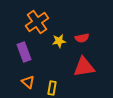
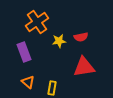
red semicircle: moved 1 px left, 1 px up
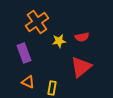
red semicircle: moved 1 px right
purple rectangle: moved 1 px down
red triangle: moved 3 px left; rotated 30 degrees counterclockwise
orange triangle: rotated 16 degrees counterclockwise
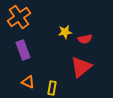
orange cross: moved 18 px left, 5 px up
red semicircle: moved 3 px right, 2 px down
yellow star: moved 6 px right, 9 px up
purple rectangle: moved 1 px left, 3 px up
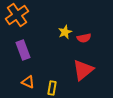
orange cross: moved 2 px left, 2 px up
yellow star: rotated 16 degrees counterclockwise
red semicircle: moved 1 px left, 1 px up
red triangle: moved 2 px right, 3 px down
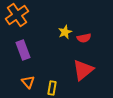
orange triangle: rotated 24 degrees clockwise
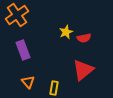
yellow star: moved 1 px right
yellow rectangle: moved 2 px right
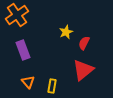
red semicircle: moved 5 px down; rotated 128 degrees clockwise
yellow rectangle: moved 2 px left, 2 px up
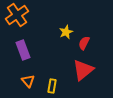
orange triangle: moved 1 px up
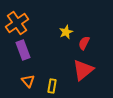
orange cross: moved 8 px down
